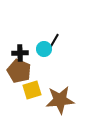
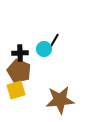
yellow square: moved 16 px left
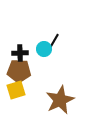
brown pentagon: rotated 20 degrees counterclockwise
brown star: rotated 20 degrees counterclockwise
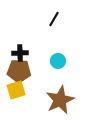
black line: moved 22 px up
cyan circle: moved 14 px right, 12 px down
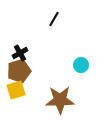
black cross: rotated 28 degrees counterclockwise
cyan circle: moved 23 px right, 4 px down
brown pentagon: rotated 20 degrees counterclockwise
brown star: rotated 24 degrees clockwise
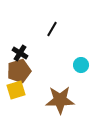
black line: moved 2 px left, 10 px down
black cross: rotated 28 degrees counterclockwise
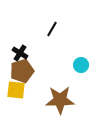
brown pentagon: moved 3 px right
yellow square: rotated 24 degrees clockwise
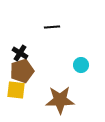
black line: moved 2 px up; rotated 56 degrees clockwise
